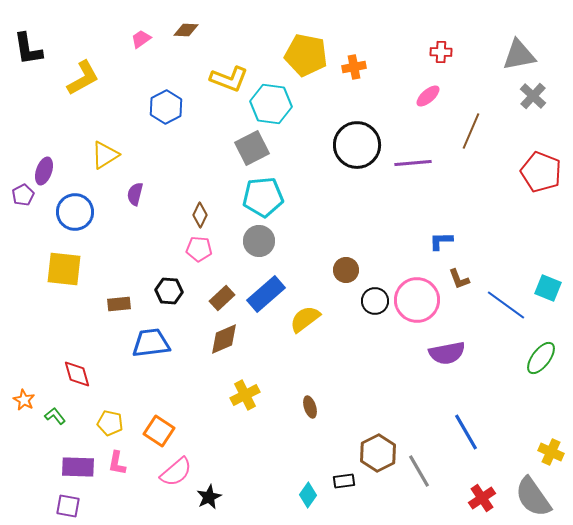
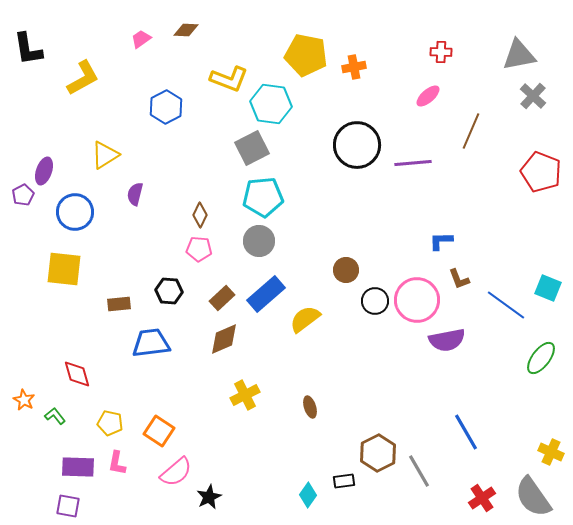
purple semicircle at (447, 353): moved 13 px up
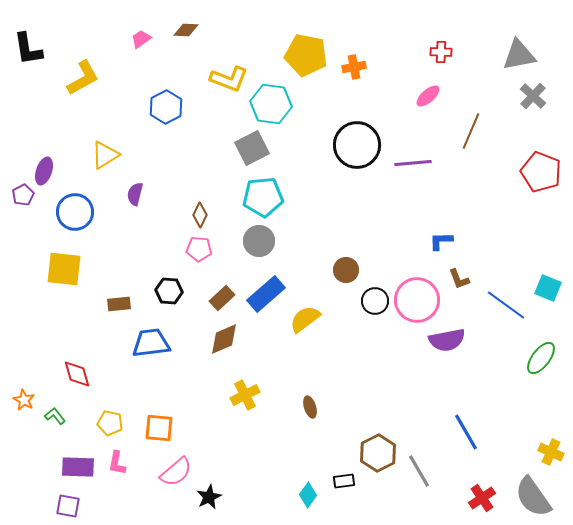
orange square at (159, 431): moved 3 px up; rotated 28 degrees counterclockwise
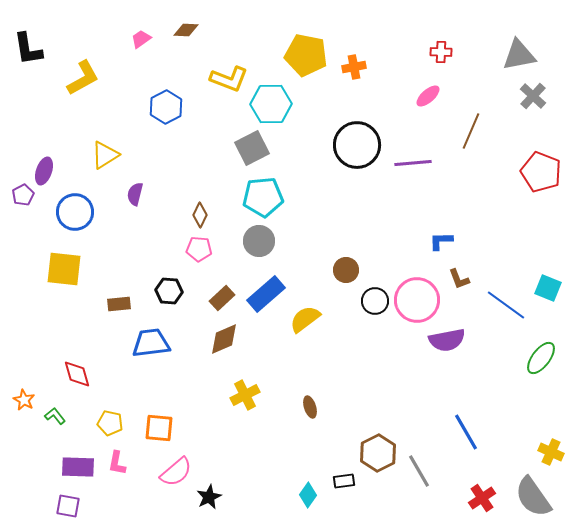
cyan hexagon at (271, 104): rotated 9 degrees counterclockwise
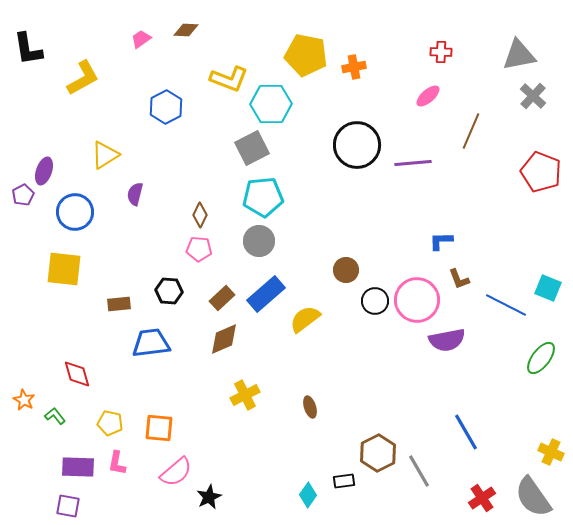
blue line at (506, 305): rotated 9 degrees counterclockwise
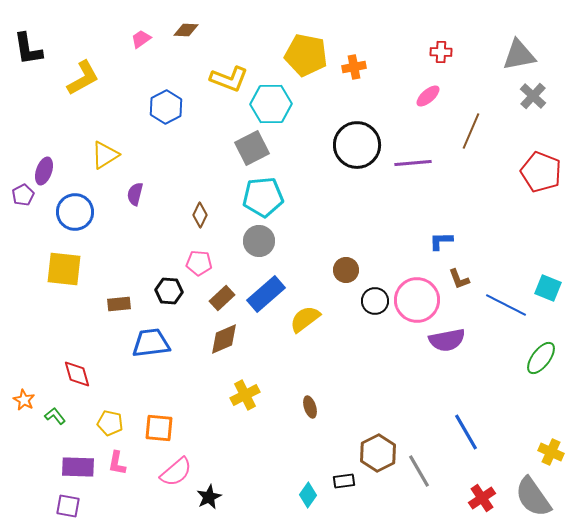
pink pentagon at (199, 249): moved 14 px down
